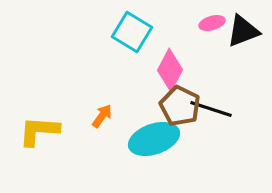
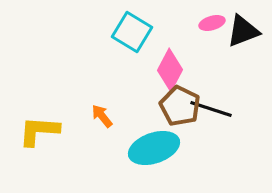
orange arrow: rotated 75 degrees counterclockwise
cyan ellipse: moved 9 px down
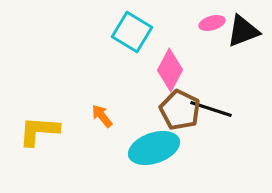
brown pentagon: moved 4 px down
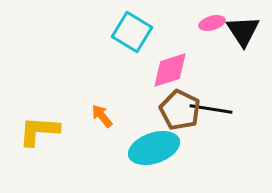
black triangle: rotated 42 degrees counterclockwise
pink diamond: rotated 45 degrees clockwise
black line: rotated 9 degrees counterclockwise
